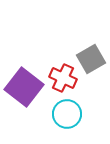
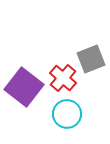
gray square: rotated 8 degrees clockwise
red cross: rotated 16 degrees clockwise
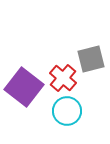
gray square: rotated 8 degrees clockwise
cyan circle: moved 3 px up
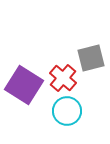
gray square: moved 1 px up
purple square: moved 2 px up; rotated 6 degrees counterclockwise
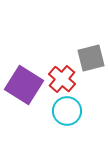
red cross: moved 1 px left, 1 px down
